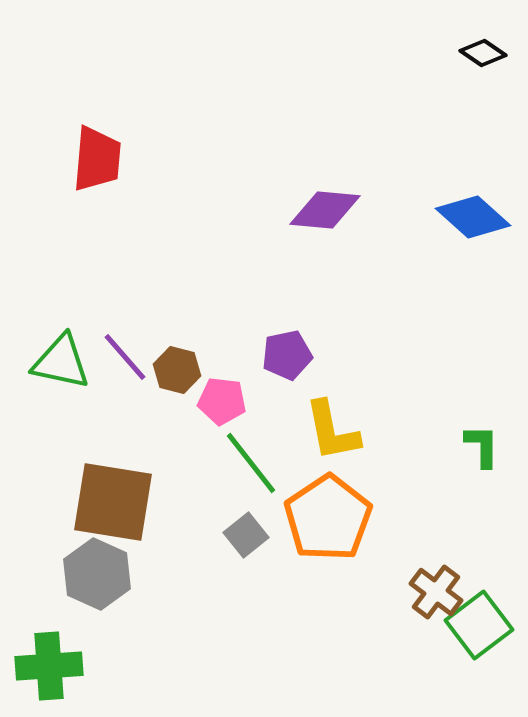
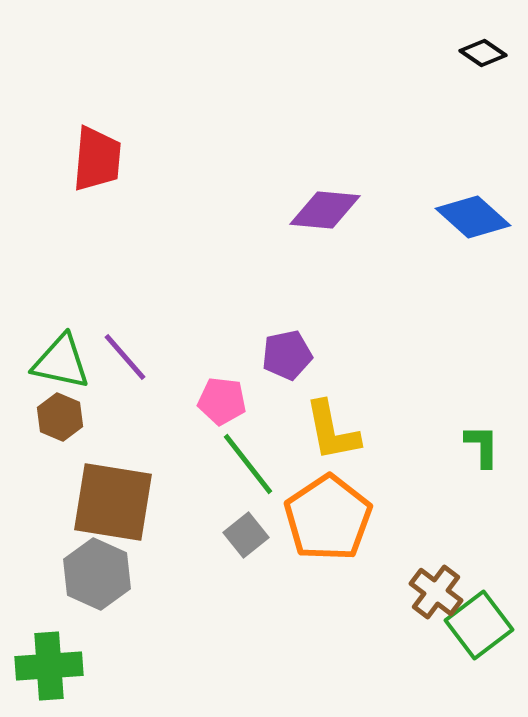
brown hexagon: moved 117 px left, 47 px down; rotated 9 degrees clockwise
green line: moved 3 px left, 1 px down
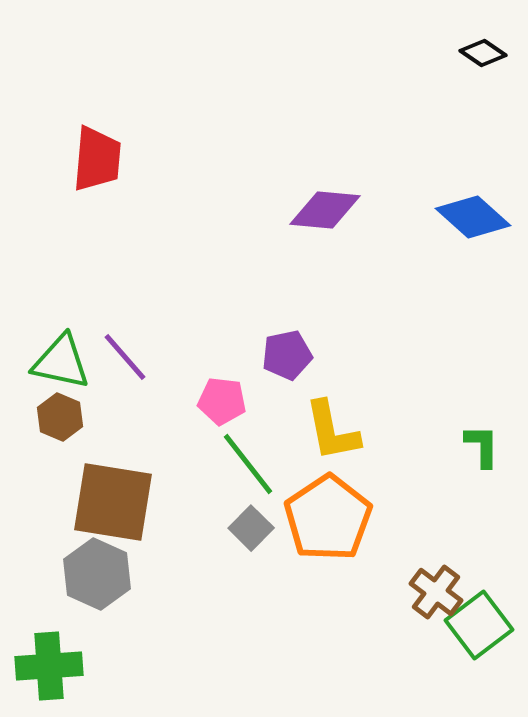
gray square: moved 5 px right, 7 px up; rotated 6 degrees counterclockwise
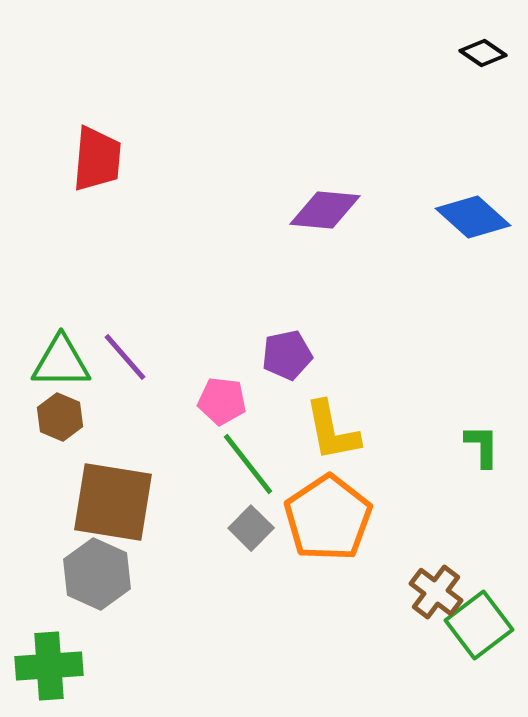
green triangle: rotated 12 degrees counterclockwise
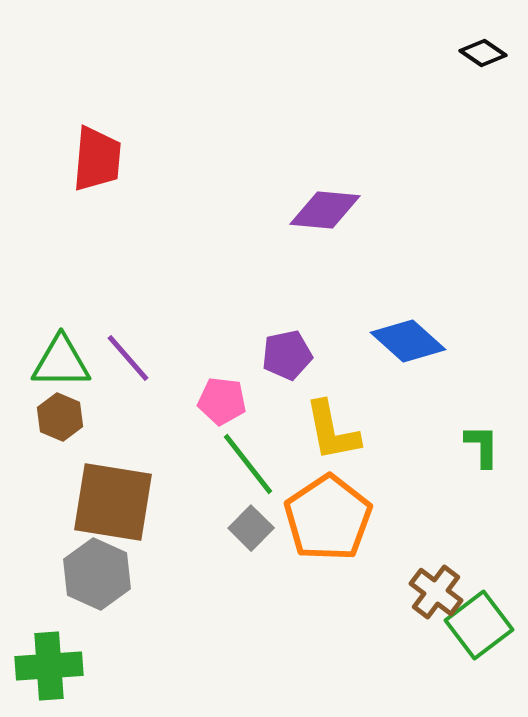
blue diamond: moved 65 px left, 124 px down
purple line: moved 3 px right, 1 px down
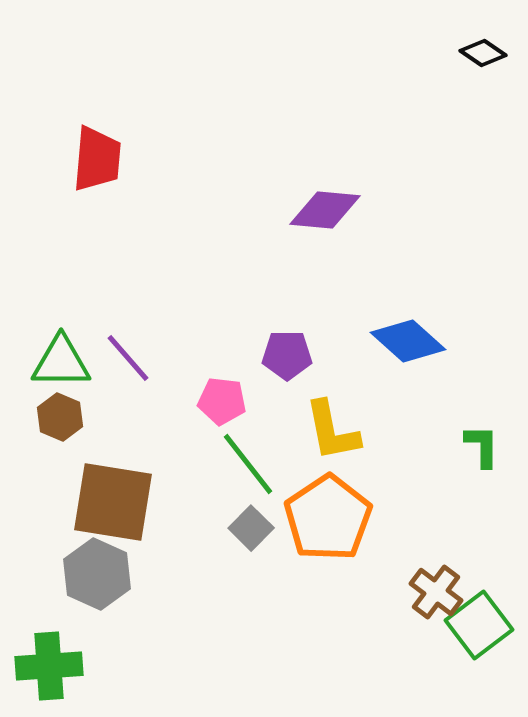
purple pentagon: rotated 12 degrees clockwise
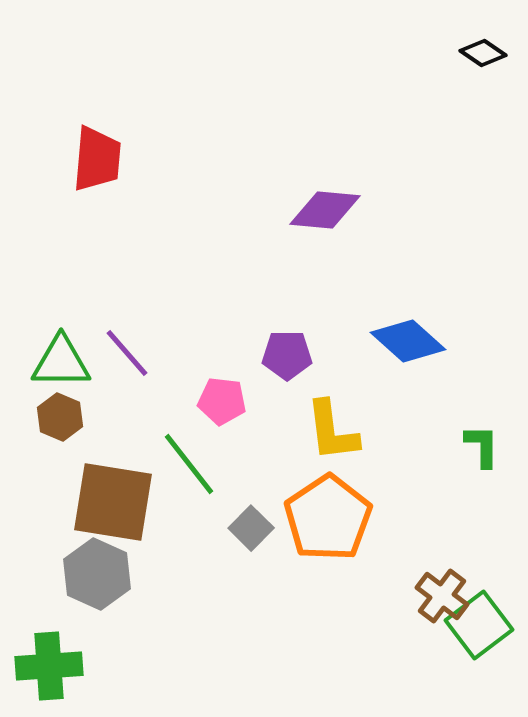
purple line: moved 1 px left, 5 px up
yellow L-shape: rotated 4 degrees clockwise
green line: moved 59 px left
brown cross: moved 6 px right, 4 px down
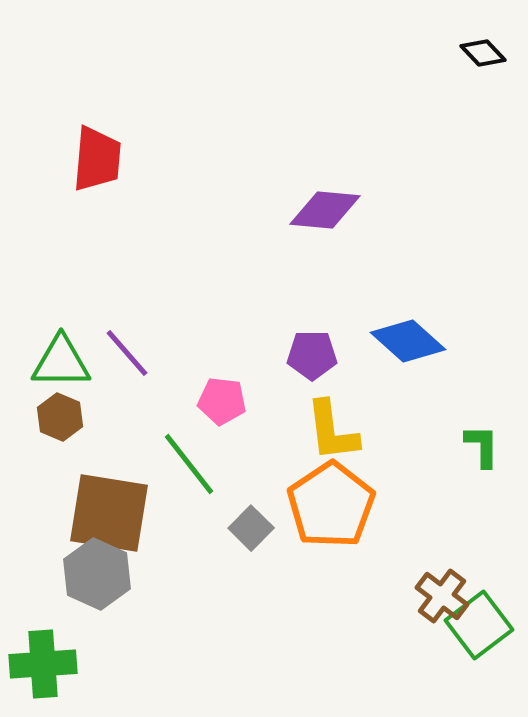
black diamond: rotated 12 degrees clockwise
purple pentagon: moved 25 px right
brown square: moved 4 px left, 11 px down
orange pentagon: moved 3 px right, 13 px up
green cross: moved 6 px left, 2 px up
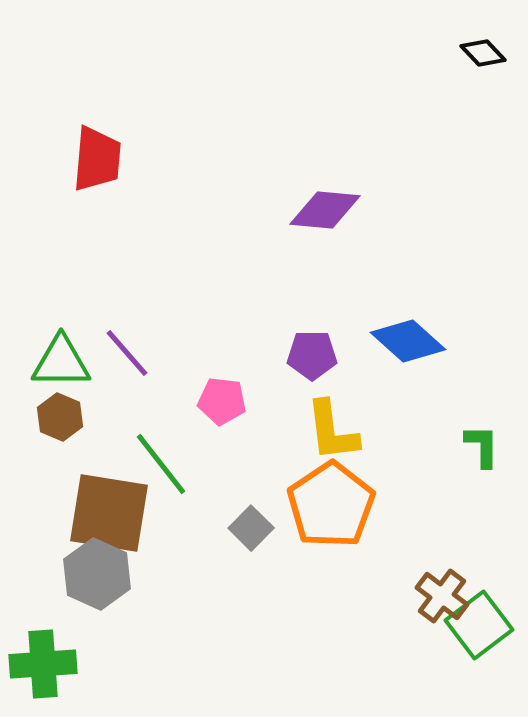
green line: moved 28 px left
